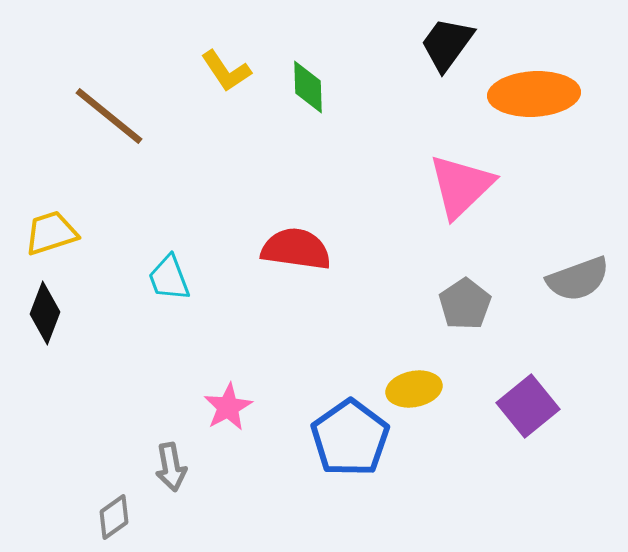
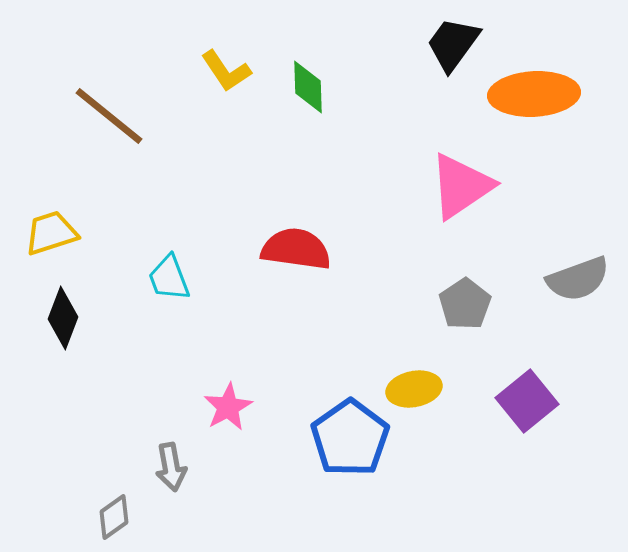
black trapezoid: moved 6 px right
pink triangle: rotated 10 degrees clockwise
black diamond: moved 18 px right, 5 px down
purple square: moved 1 px left, 5 px up
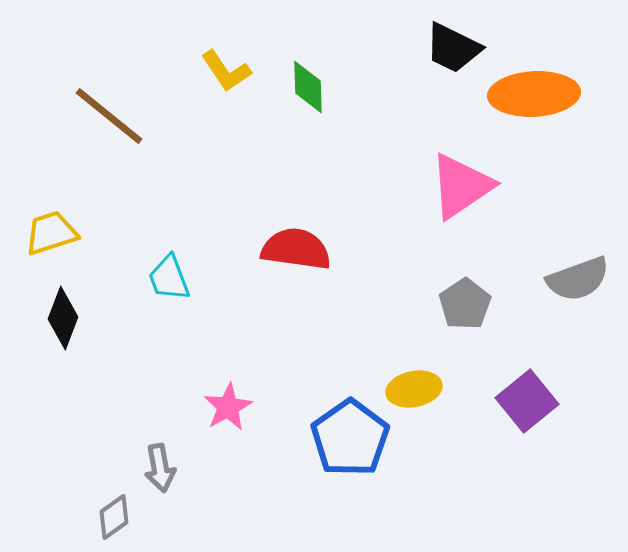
black trapezoid: moved 4 px down; rotated 100 degrees counterclockwise
gray arrow: moved 11 px left, 1 px down
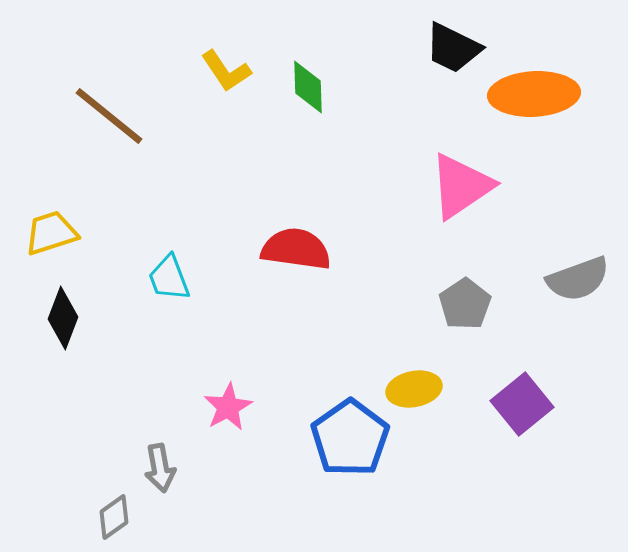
purple square: moved 5 px left, 3 px down
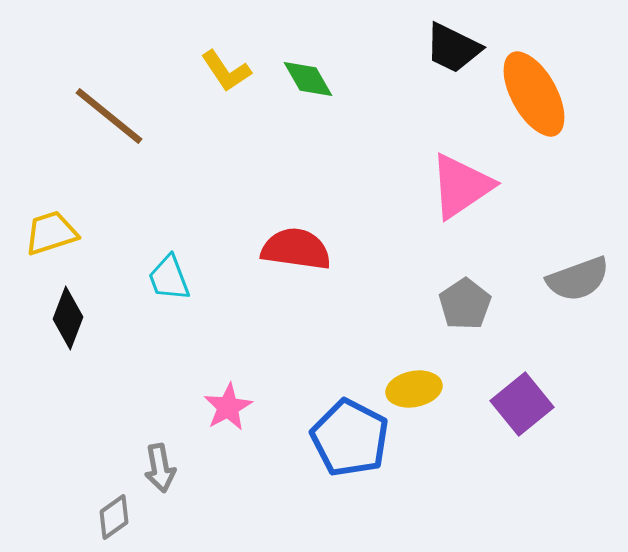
green diamond: moved 8 px up; rotated 28 degrees counterclockwise
orange ellipse: rotated 64 degrees clockwise
black diamond: moved 5 px right
blue pentagon: rotated 10 degrees counterclockwise
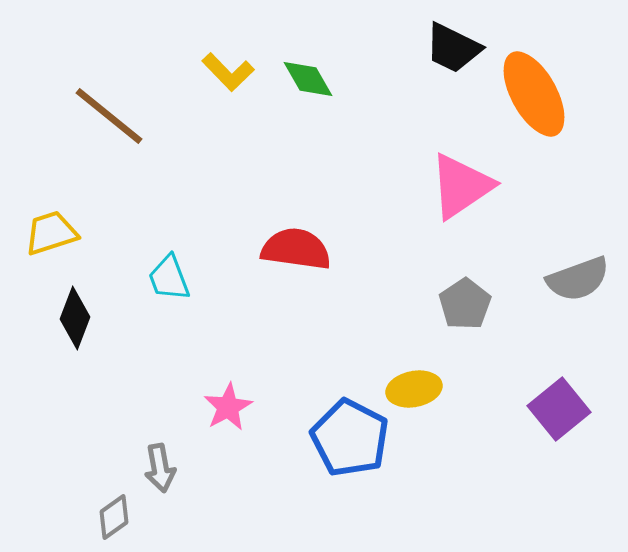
yellow L-shape: moved 2 px right, 1 px down; rotated 10 degrees counterclockwise
black diamond: moved 7 px right
purple square: moved 37 px right, 5 px down
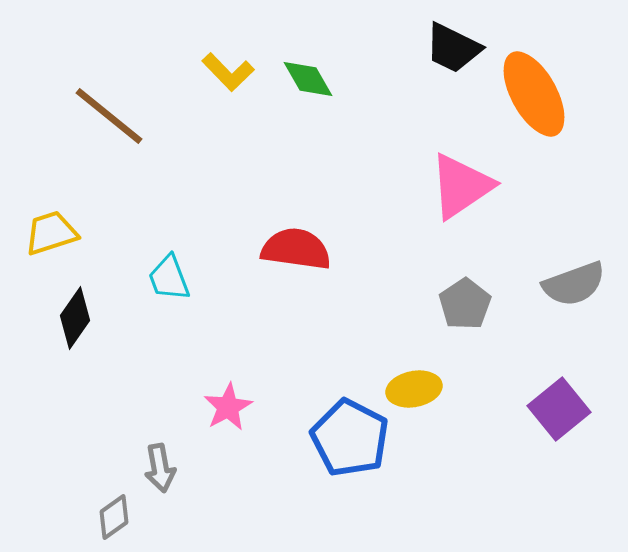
gray semicircle: moved 4 px left, 5 px down
black diamond: rotated 14 degrees clockwise
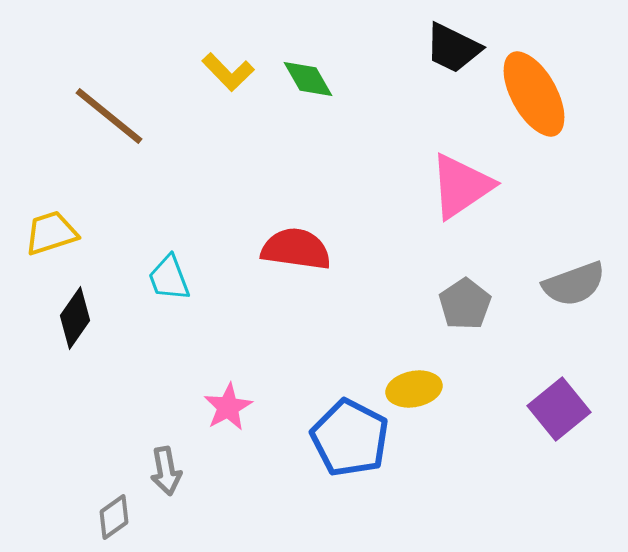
gray arrow: moved 6 px right, 3 px down
